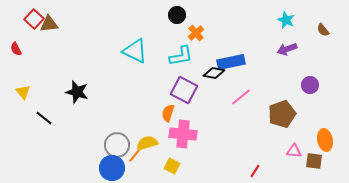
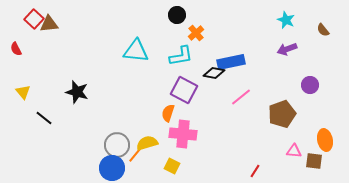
cyan triangle: moved 1 px right; rotated 20 degrees counterclockwise
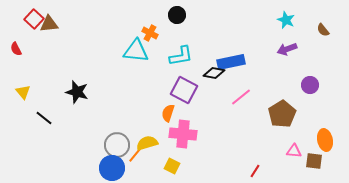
orange cross: moved 46 px left; rotated 21 degrees counterclockwise
brown pentagon: rotated 12 degrees counterclockwise
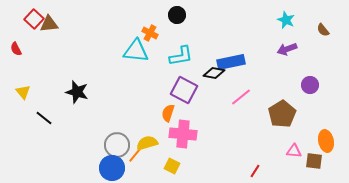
orange ellipse: moved 1 px right, 1 px down
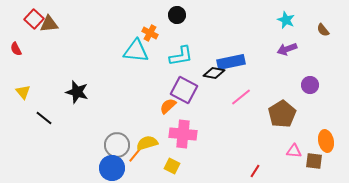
orange semicircle: moved 7 px up; rotated 30 degrees clockwise
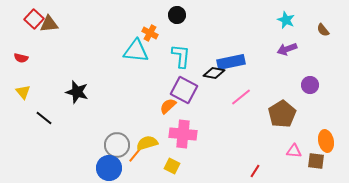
red semicircle: moved 5 px right, 9 px down; rotated 48 degrees counterclockwise
cyan L-shape: rotated 75 degrees counterclockwise
brown square: moved 2 px right
blue circle: moved 3 px left
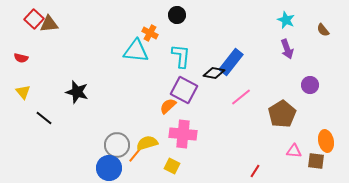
purple arrow: rotated 90 degrees counterclockwise
blue rectangle: rotated 40 degrees counterclockwise
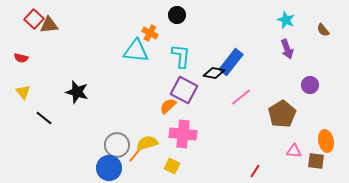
brown triangle: moved 1 px down
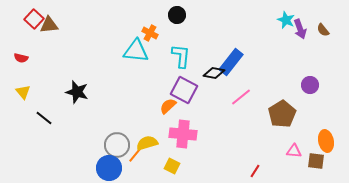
purple arrow: moved 13 px right, 20 px up
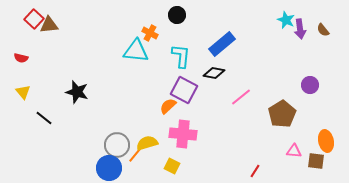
purple arrow: rotated 12 degrees clockwise
blue rectangle: moved 9 px left, 18 px up; rotated 12 degrees clockwise
